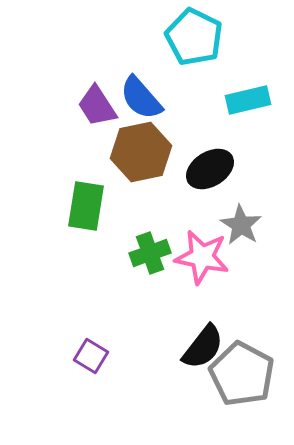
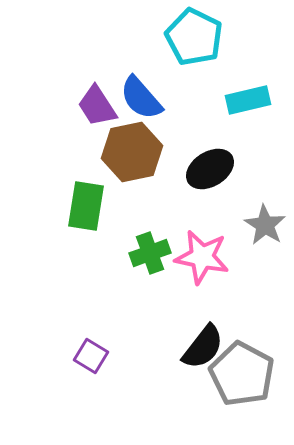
brown hexagon: moved 9 px left
gray star: moved 24 px right
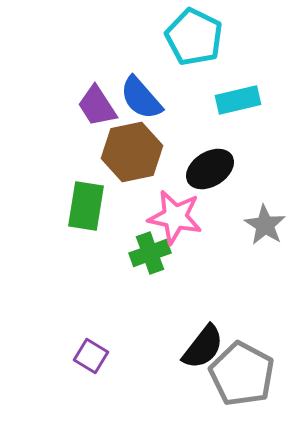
cyan rectangle: moved 10 px left
pink star: moved 27 px left, 40 px up
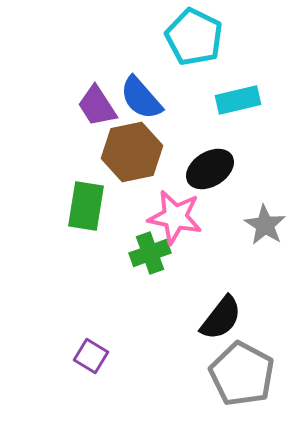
black semicircle: moved 18 px right, 29 px up
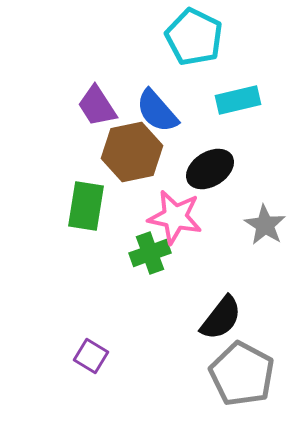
blue semicircle: moved 16 px right, 13 px down
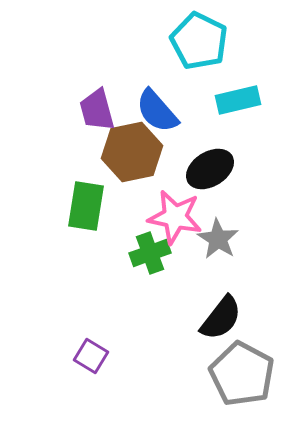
cyan pentagon: moved 5 px right, 4 px down
purple trapezoid: moved 4 px down; rotated 18 degrees clockwise
gray star: moved 47 px left, 14 px down
